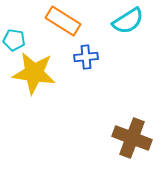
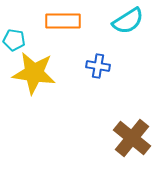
orange rectangle: rotated 32 degrees counterclockwise
blue cross: moved 12 px right, 9 px down; rotated 15 degrees clockwise
brown cross: rotated 18 degrees clockwise
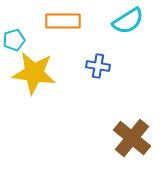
cyan pentagon: rotated 25 degrees counterclockwise
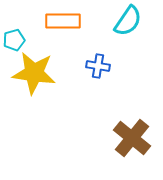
cyan semicircle: rotated 24 degrees counterclockwise
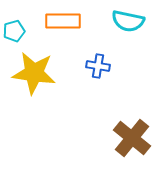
cyan semicircle: rotated 68 degrees clockwise
cyan pentagon: moved 9 px up
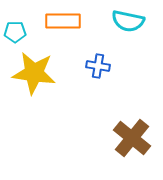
cyan pentagon: moved 1 px right, 1 px down; rotated 15 degrees clockwise
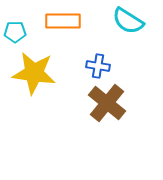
cyan semicircle: rotated 20 degrees clockwise
brown cross: moved 25 px left, 35 px up
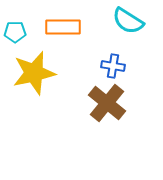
orange rectangle: moved 6 px down
blue cross: moved 15 px right
yellow star: rotated 21 degrees counterclockwise
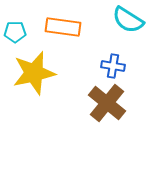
cyan semicircle: moved 1 px up
orange rectangle: rotated 8 degrees clockwise
